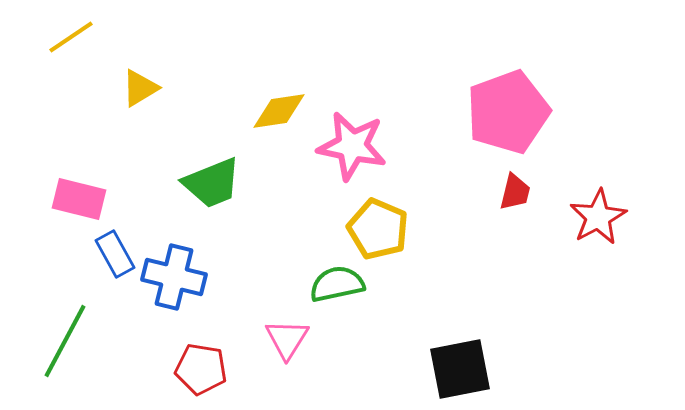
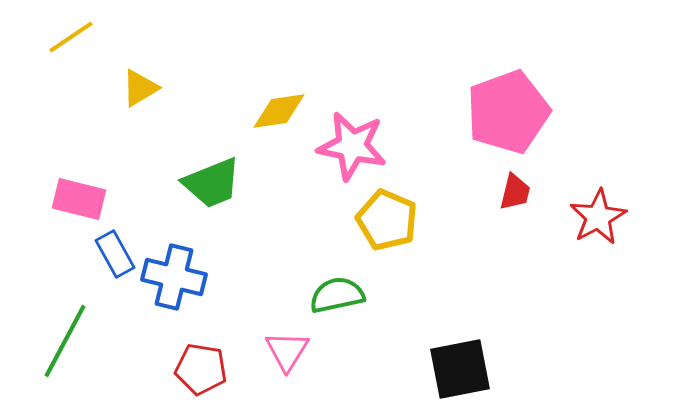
yellow pentagon: moved 9 px right, 9 px up
green semicircle: moved 11 px down
pink triangle: moved 12 px down
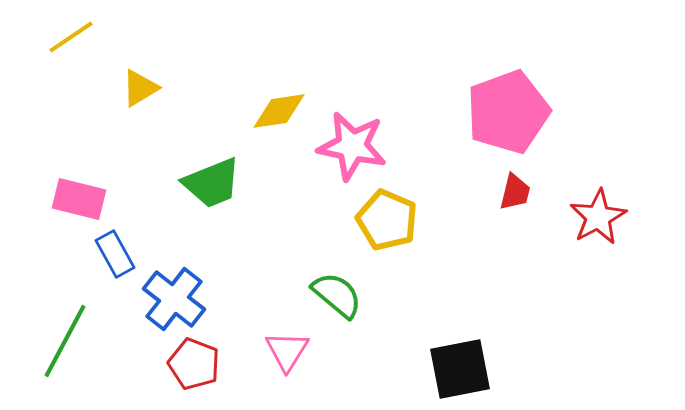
blue cross: moved 22 px down; rotated 24 degrees clockwise
green semicircle: rotated 52 degrees clockwise
red pentagon: moved 7 px left, 5 px up; rotated 12 degrees clockwise
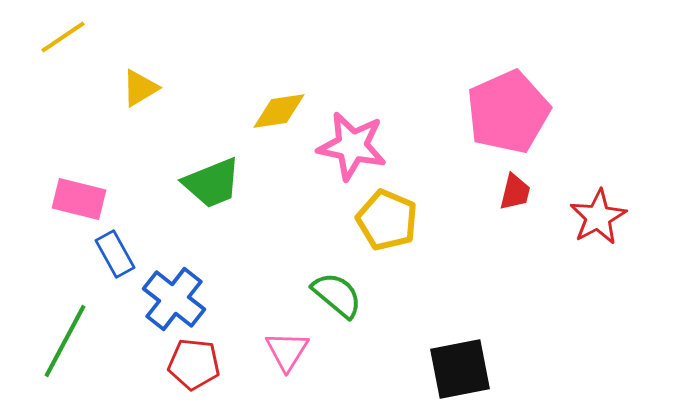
yellow line: moved 8 px left
pink pentagon: rotated 4 degrees counterclockwise
red pentagon: rotated 15 degrees counterclockwise
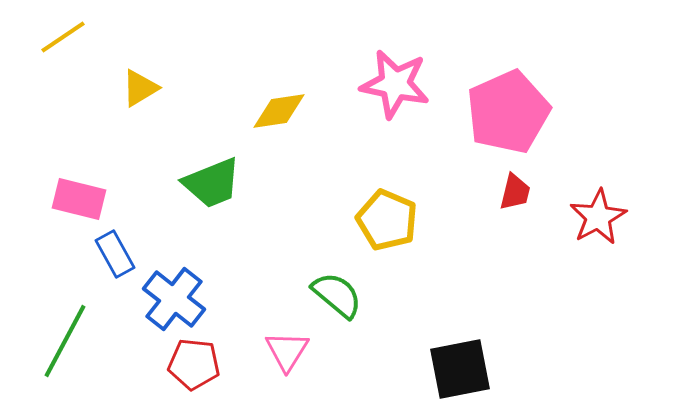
pink star: moved 43 px right, 62 px up
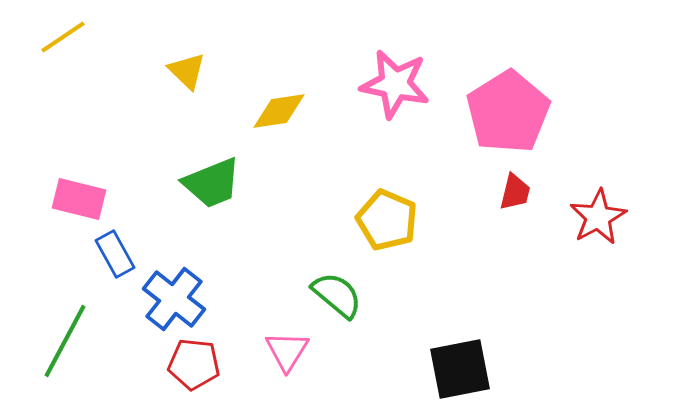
yellow triangle: moved 47 px right, 17 px up; rotated 45 degrees counterclockwise
pink pentagon: rotated 8 degrees counterclockwise
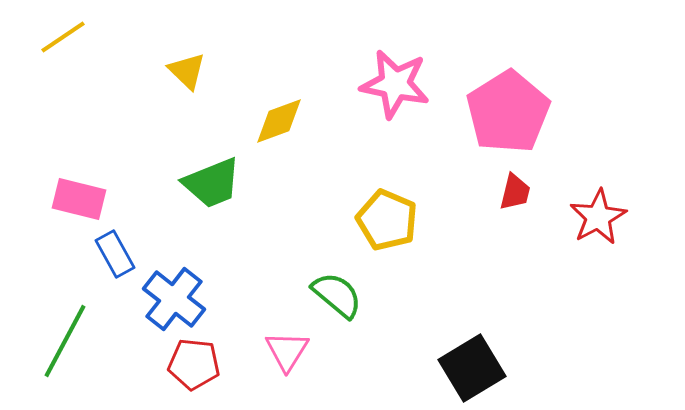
yellow diamond: moved 10 px down; rotated 12 degrees counterclockwise
black square: moved 12 px right, 1 px up; rotated 20 degrees counterclockwise
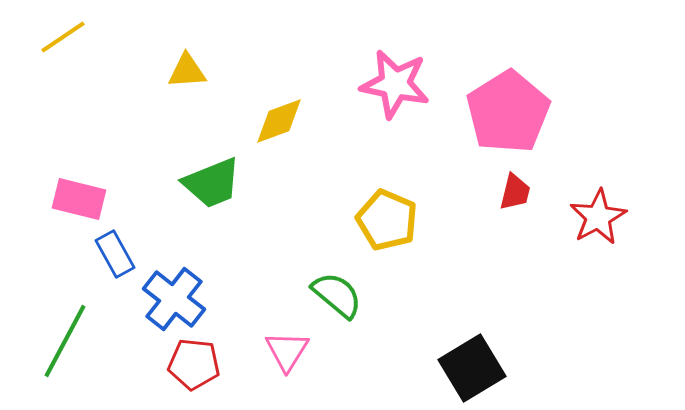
yellow triangle: rotated 48 degrees counterclockwise
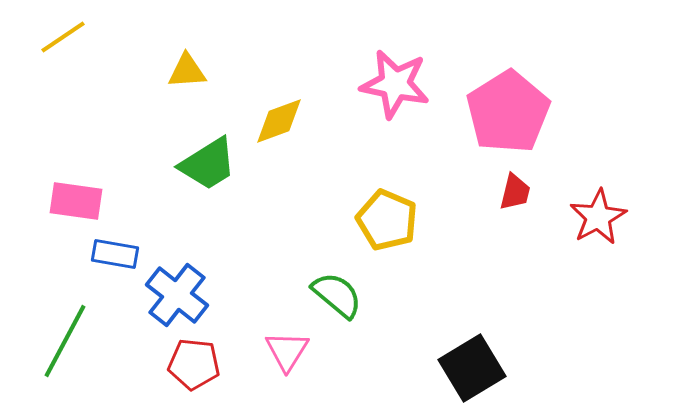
green trapezoid: moved 4 px left, 19 px up; rotated 10 degrees counterclockwise
pink rectangle: moved 3 px left, 2 px down; rotated 6 degrees counterclockwise
blue rectangle: rotated 51 degrees counterclockwise
blue cross: moved 3 px right, 4 px up
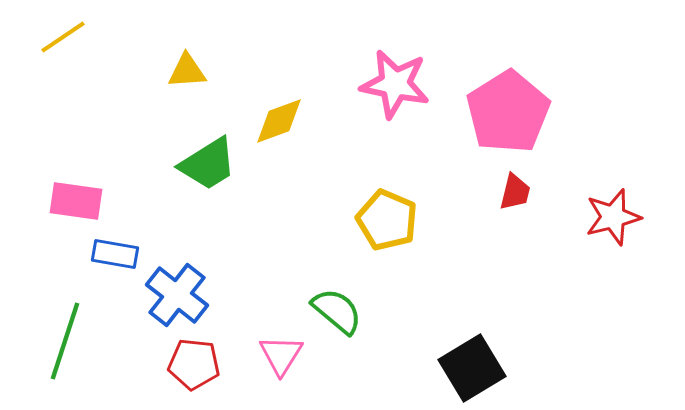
red star: moved 15 px right; rotated 14 degrees clockwise
green semicircle: moved 16 px down
green line: rotated 10 degrees counterclockwise
pink triangle: moved 6 px left, 4 px down
